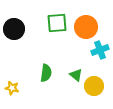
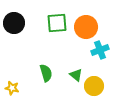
black circle: moved 6 px up
green semicircle: rotated 24 degrees counterclockwise
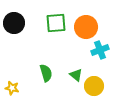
green square: moved 1 px left
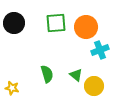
green semicircle: moved 1 px right, 1 px down
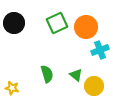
green square: moved 1 px right; rotated 20 degrees counterclockwise
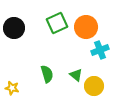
black circle: moved 5 px down
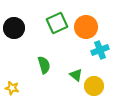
green semicircle: moved 3 px left, 9 px up
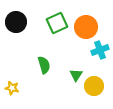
black circle: moved 2 px right, 6 px up
green triangle: rotated 24 degrees clockwise
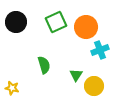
green square: moved 1 px left, 1 px up
